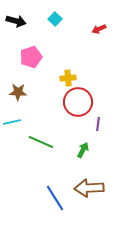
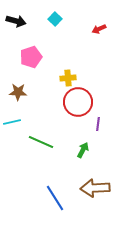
brown arrow: moved 6 px right
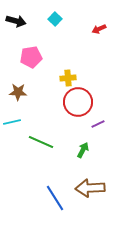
pink pentagon: rotated 10 degrees clockwise
purple line: rotated 56 degrees clockwise
brown arrow: moved 5 px left
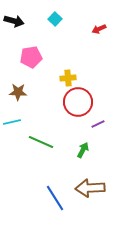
black arrow: moved 2 px left
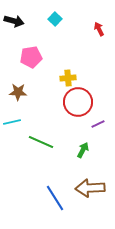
red arrow: rotated 88 degrees clockwise
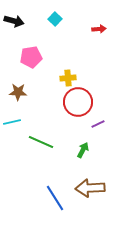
red arrow: rotated 112 degrees clockwise
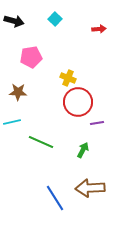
yellow cross: rotated 28 degrees clockwise
purple line: moved 1 px left, 1 px up; rotated 16 degrees clockwise
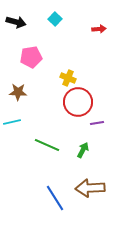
black arrow: moved 2 px right, 1 px down
green line: moved 6 px right, 3 px down
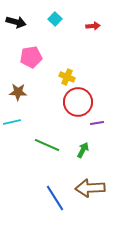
red arrow: moved 6 px left, 3 px up
yellow cross: moved 1 px left, 1 px up
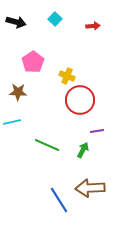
pink pentagon: moved 2 px right, 5 px down; rotated 25 degrees counterclockwise
yellow cross: moved 1 px up
red circle: moved 2 px right, 2 px up
purple line: moved 8 px down
blue line: moved 4 px right, 2 px down
